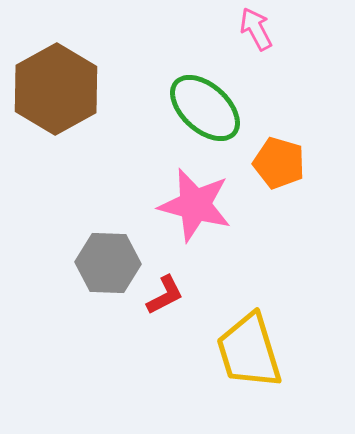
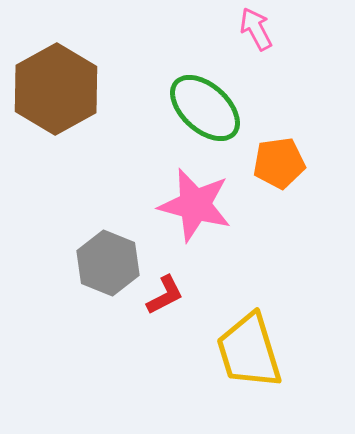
orange pentagon: rotated 24 degrees counterclockwise
gray hexagon: rotated 20 degrees clockwise
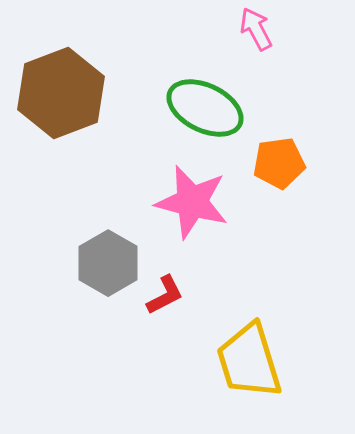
brown hexagon: moved 5 px right, 4 px down; rotated 8 degrees clockwise
green ellipse: rotated 16 degrees counterclockwise
pink star: moved 3 px left, 3 px up
gray hexagon: rotated 8 degrees clockwise
yellow trapezoid: moved 10 px down
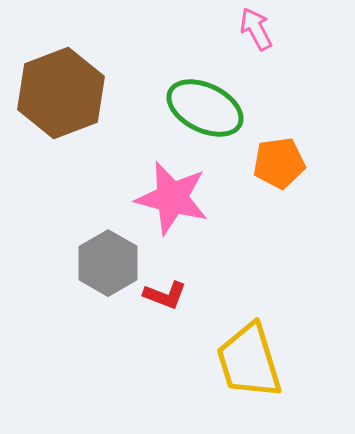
pink star: moved 20 px left, 4 px up
red L-shape: rotated 48 degrees clockwise
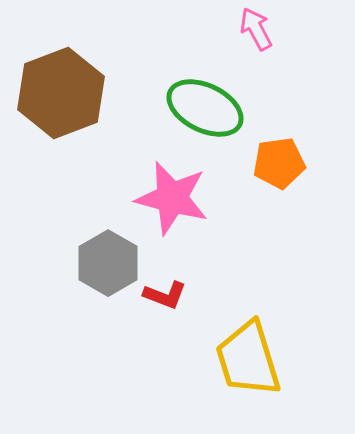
yellow trapezoid: moved 1 px left, 2 px up
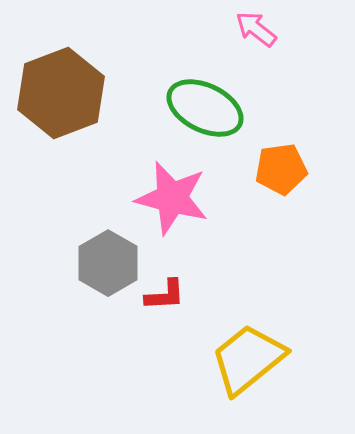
pink arrow: rotated 24 degrees counterclockwise
orange pentagon: moved 2 px right, 6 px down
red L-shape: rotated 24 degrees counterclockwise
yellow trapezoid: rotated 68 degrees clockwise
